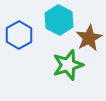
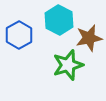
brown star: rotated 16 degrees clockwise
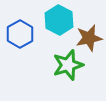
blue hexagon: moved 1 px right, 1 px up
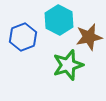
blue hexagon: moved 3 px right, 3 px down; rotated 8 degrees clockwise
brown star: moved 1 px up
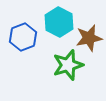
cyan hexagon: moved 2 px down
brown star: moved 1 px down
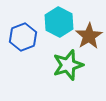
brown star: moved 2 px up; rotated 20 degrees counterclockwise
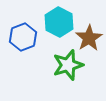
brown star: moved 2 px down
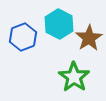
cyan hexagon: moved 2 px down
green star: moved 6 px right, 12 px down; rotated 20 degrees counterclockwise
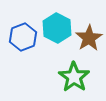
cyan hexagon: moved 2 px left, 4 px down
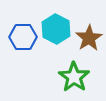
cyan hexagon: moved 1 px left, 1 px down
blue hexagon: rotated 20 degrees clockwise
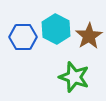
brown star: moved 2 px up
green star: rotated 16 degrees counterclockwise
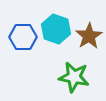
cyan hexagon: rotated 8 degrees counterclockwise
green star: rotated 8 degrees counterclockwise
